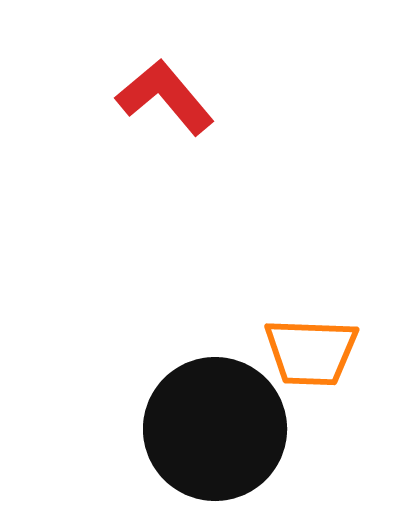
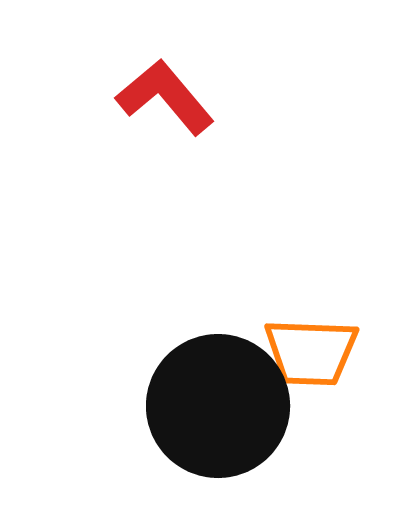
black circle: moved 3 px right, 23 px up
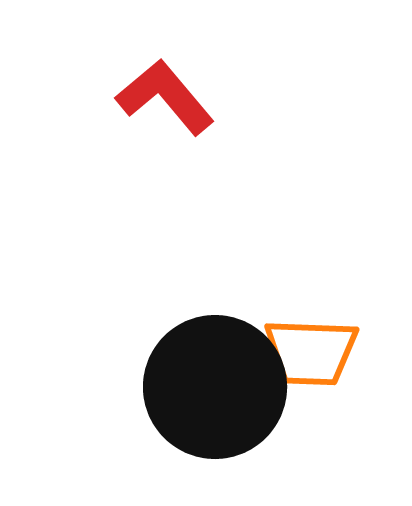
black circle: moved 3 px left, 19 px up
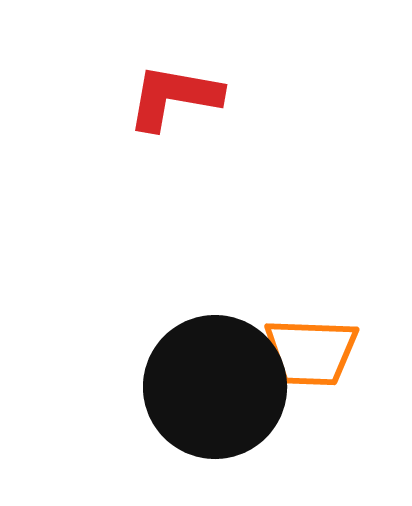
red L-shape: moved 9 px right; rotated 40 degrees counterclockwise
